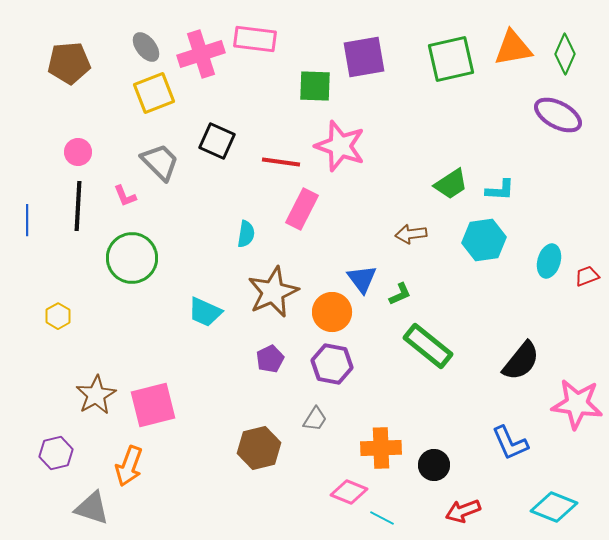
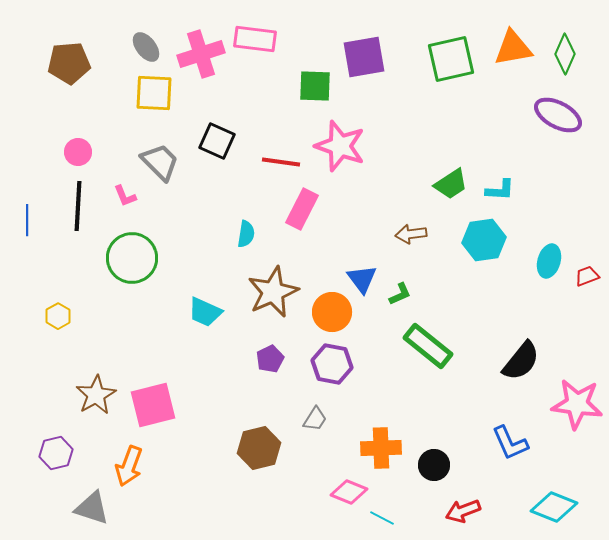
yellow square at (154, 93): rotated 24 degrees clockwise
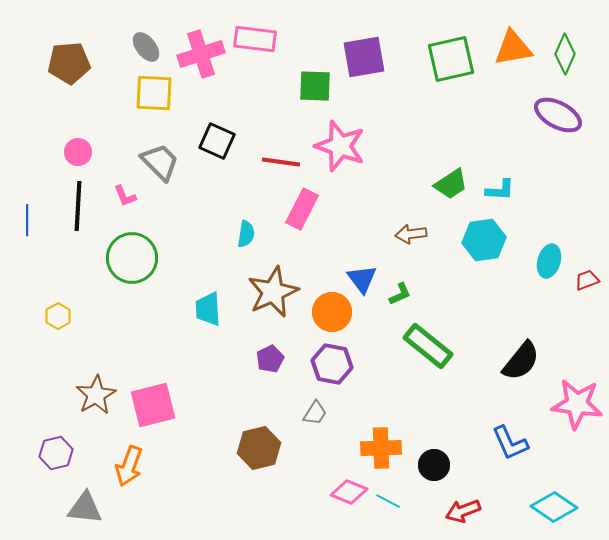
red trapezoid at (587, 276): moved 4 px down
cyan trapezoid at (205, 312): moved 3 px right, 3 px up; rotated 63 degrees clockwise
gray trapezoid at (315, 419): moved 6 px up
cyan diamond at (554, 507): rotated 12 degrees clockwise
gray triangle at (92, 508): moved 7 px left; rotated 12 degrees counterclockwise
cyan line at (382, 518): moved 6 px right, 17 px up
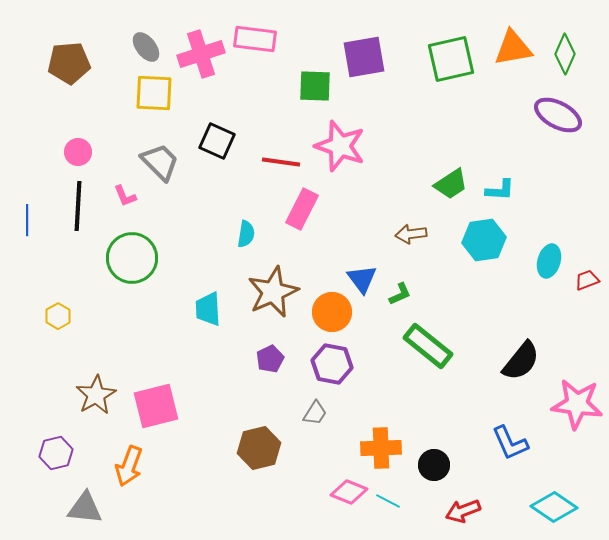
pink square at (153, 405): moved 3 px right, 1 px down
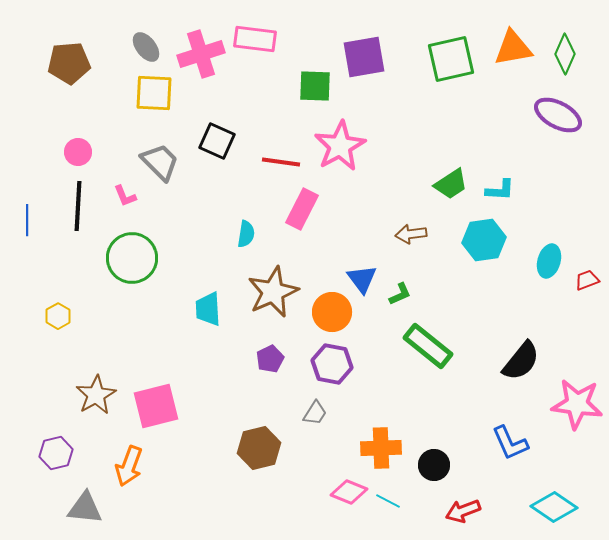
pink star at (340, 146): rotated 24 degrees clockwise
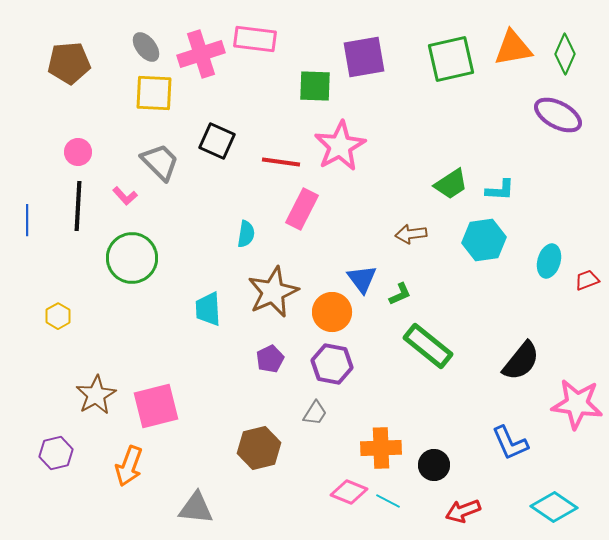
pink L-shape at (125, 196): rotated 20 degrees counterclockwise
gray triangle at (85, 508): moved 111 px right
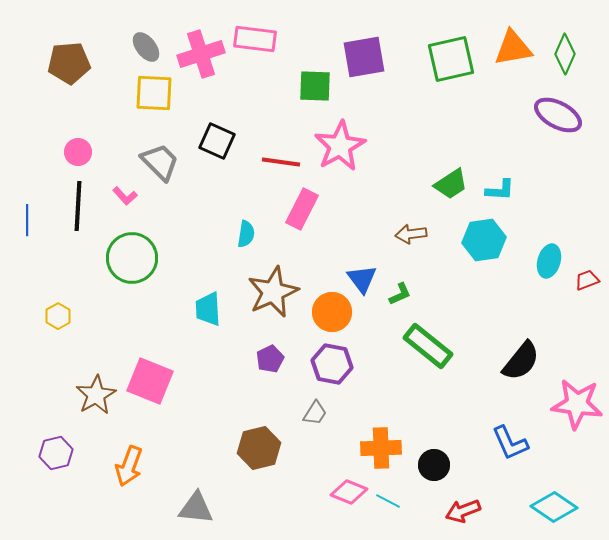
pink square at (156, 406): moved 6 px left, 25 px up; rotated 36 degrees clockwise
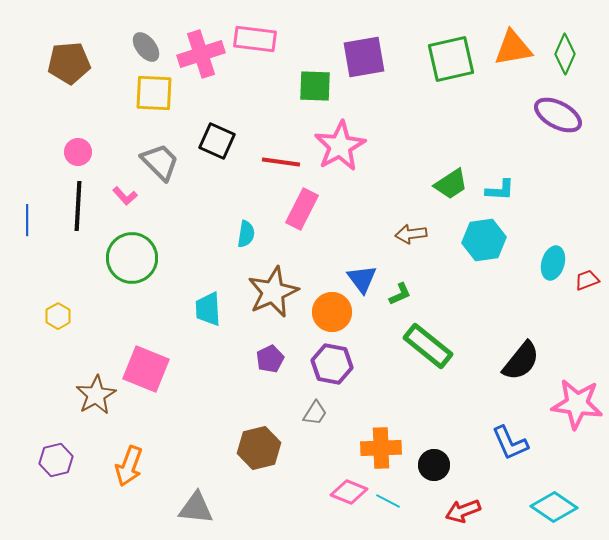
cyan ellipse at (549, 261): moved 4 px right, 2 px down
pink square at (150, 381): moved 4 px left, 12 px up
purple hexagon at (56, 453): moved 7 px down
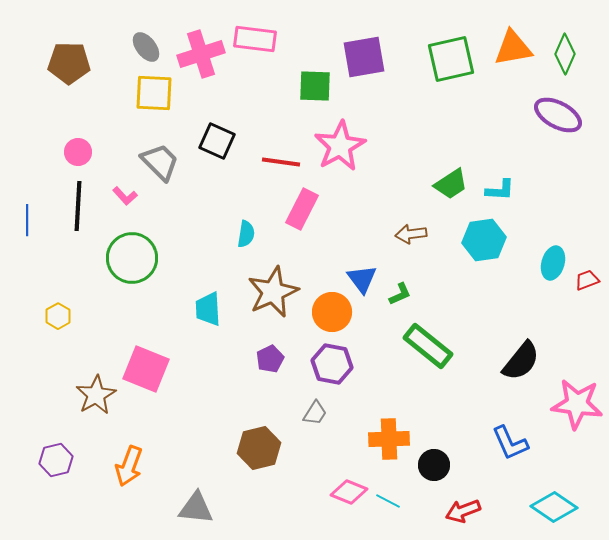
brown pentagon at (69, 63): rotated 6 degrees clockwise
orange cross at (381, 448): moved 8 px right, 9 px up
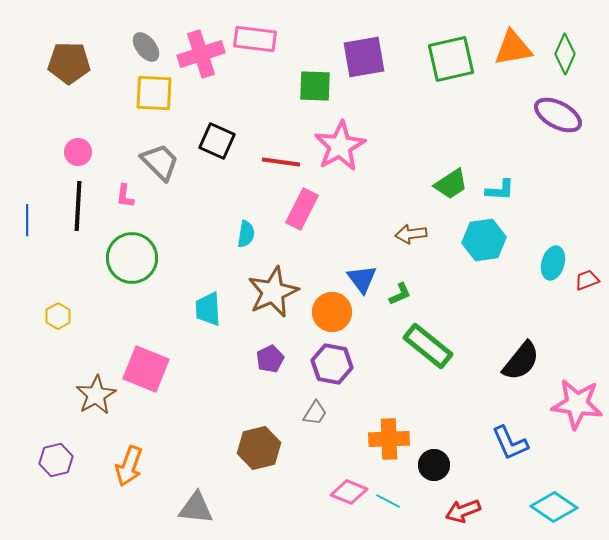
pink L-shape at (125, 196): rotated 50 degrees clockwise
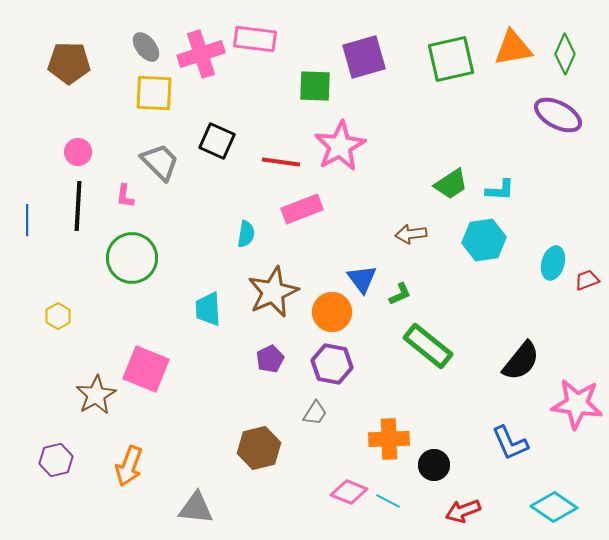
purple square at (364, 57): rotated 6 degrees counterclockwise
pink rectangle at (302, 209): rotated 42 degrees clockwise
